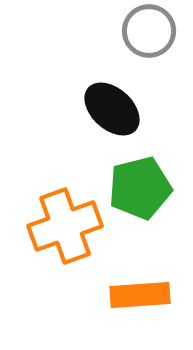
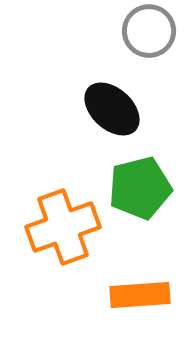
orange cross: moved 2 px left, 1 px down
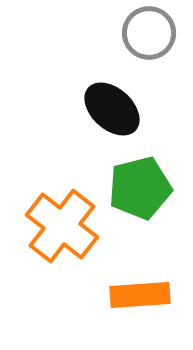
gray circle: moved 2 px down
orange cross: moved 1 px left, 1 px up; rotated 32 degrees counterclockwise
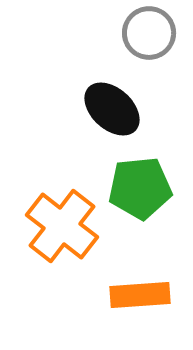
green pentagon: rotated 8 degrees clockwise
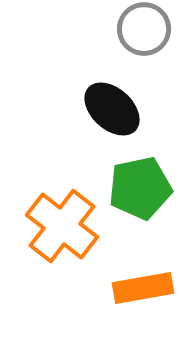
gray circle: moved 5 px left, 4 px up
green pentagon: rotated 6 degrees counterclockwise
orange rectangle: moved 3 px right, 7 px up; rotated 6 degrees counterclockwise
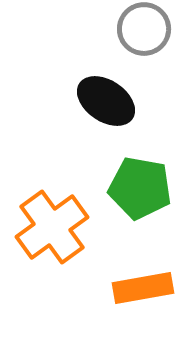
black ellipse: moved 6 px left, 8 px up; rotated 8 degrees counterclockwise
green pentagon: rotated 22 degrees clockwise
orange cross: moved 10 px left, 1 px down; rotated 16 degrees clockwise
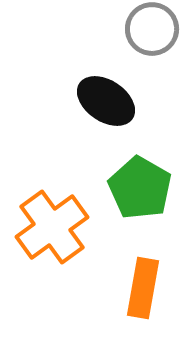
gray circle: moved 8 px right
green pentagon: rotated 20 degrees clockwise
orange rectangle: rotated 70 degrees counterclockwise
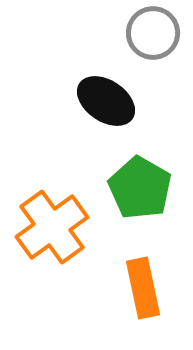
gray circle: moved 1 px right, 4 px down
orange rectangle: rotated 22 degrees counterclockwise
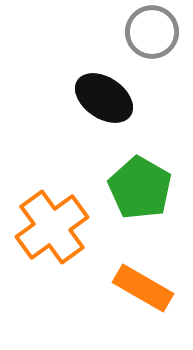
gray circle: moved 1 px left, 1 px up
black ellipse: moved 2 px left, 3 px up
orange rectangle: rotated 48 degrees counterclockwise
